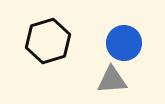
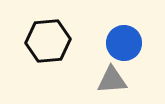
black hexagon: rotated 12 degrees clockwise
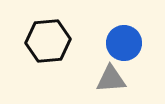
gray triangle: moved 1 px left, 1 px up
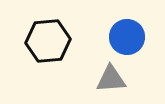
blue circle: moved 3 px right, 6 px up
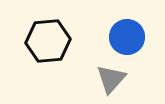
gray triangle: rotated 44 degrees counterclockwise
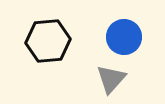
blue circle: moved 3 px left
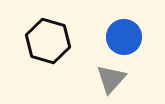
black hexagon: rotated 21 degrees clockwise
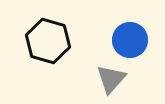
blue circle: moved 6 px right, 3 px down
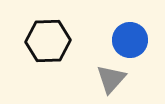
black hexagon: rotated 18 degrees counterclockwise
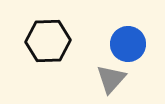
blue circle: moved 2 px left, 4 px down
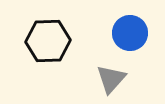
blue circle: moved 2 px right, 11 px up
